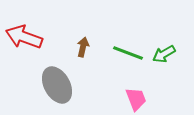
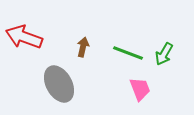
green arrow: rotated 30 degrees counterclockwise
gray ellipse: moved 2 px right, 1 px up
pink trapezoid: moved 4 px right, 10 px up
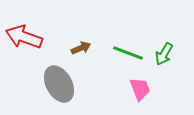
brown arrow: moved 2 px left, 1 px down; rotated 54 degrees clockwise
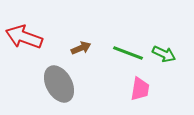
green arrow: rotated 95 degrees counterclockwise
pink trapezoid: rotated 30 degrees clockwise
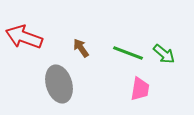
brown arrow: rotated 102 degrees counterclockwise
green arrow: rotated 15 degrees clockwise
gray ellipse: rotated 12 degrees clockwise
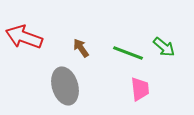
green arrow: moved 7 px up
gray ellipse: moved 6 px right, 2 px down
pink trapezoid: rotated 15 degrees counterclockwise
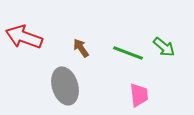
pink trapezoid: moved 1 px left, 6 px down
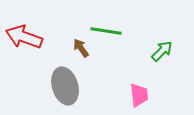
green arrow: moved 2 px left, 4 px down; rotated 85 degrees counterclockwise
green line: moved 22 px left, 22 px up; rotated 12 degrees counterclockwise
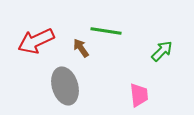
red arrow: moved 12 px right, 4 px down; rotated 45 degrees counterclockwise
